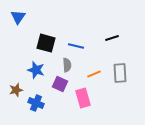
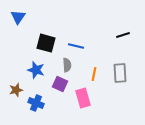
black line: moved 11 px right, 3 px up
orange line: rotated 56 degrees counterclockwise
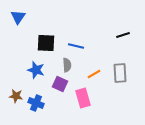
black square: rotated 12 degrees counterclockwise
orange line: rotated 48 degrees clockwise
brown star: moved 6 px down; rotated 24 degrees clockwise
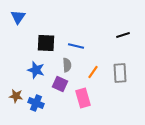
orange line: moved 1 px left, 2 px up; rotated 24 degrees counterclockwise
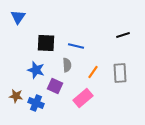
purple square: moved 5 px left, 2 px down
pink rectangle: rotated 66 degrees clockwise
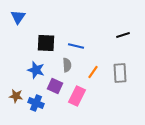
pink rectangle: moved 6 px left, 2 px up; rotated 24 degrees counterclockwise
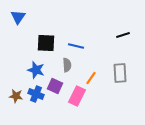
orange line: moved 2 px left, 6 px down
blue cross: moved 9 px up
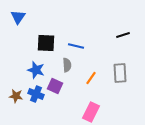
pink rectangle: moved 14 px right, 16 px down
